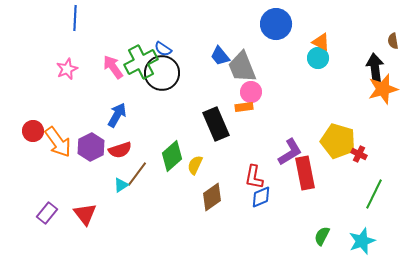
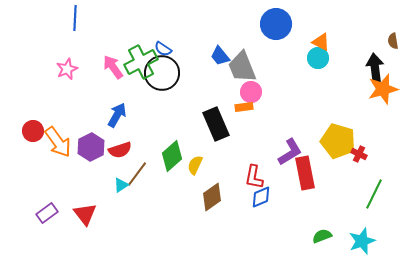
purple rectangle: rotated 15 degrees clockwise
green semicircle: rotated 42 degrees clockwise
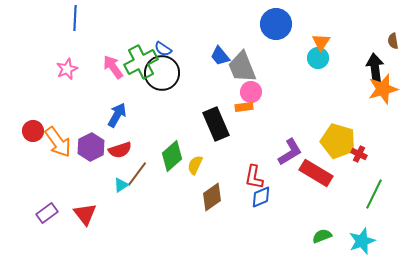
orange triangle: rotated 36 degrees clockwise
red rectangle: moved 11 px right; rotated 48 degrees counterclockwise
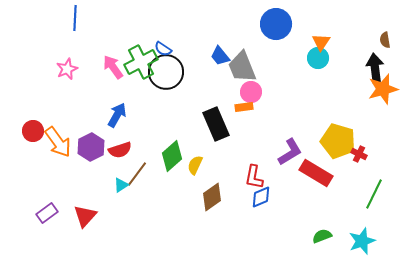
brown semicircle: moved 8 px left, 1 px up
black circle: moved 4 px right, 1 px up
red triangle: moved 2 px down; rotated 20 degrees clockwise
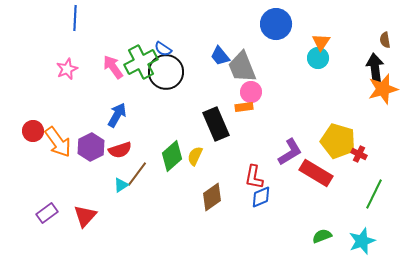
yellow semicircle: moved 9 px up
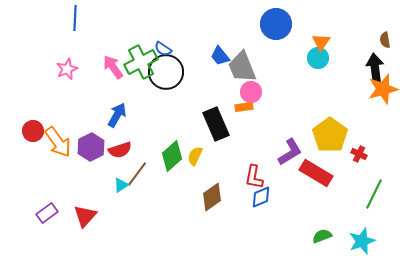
yellow pentagon: moved 8 px left, 6 px up; rotated 20 degrees clockwise
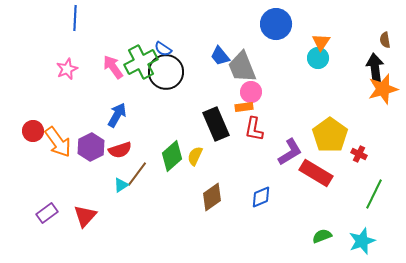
red L-shape: moved 48 px up
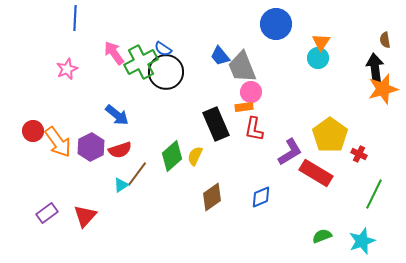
pink arrow: moved 1 px right, 14 px up
blue arrow: rotated 100 degrees clockwise
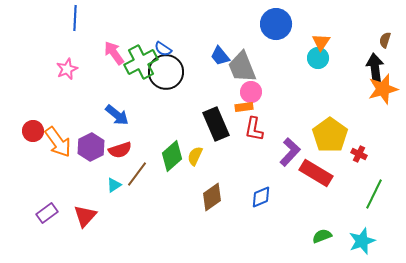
brown semicircle: rotated 28 degrees clockwise
purple L-shape: rotated 16 degrees counterclockwise
cyan triangle: moved 7 px left
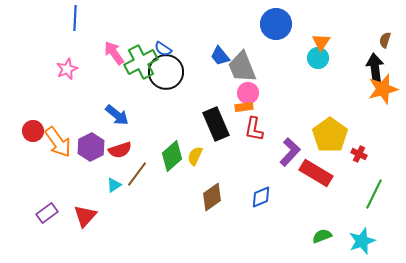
pink circle: moved 3 px left, 1 px down
